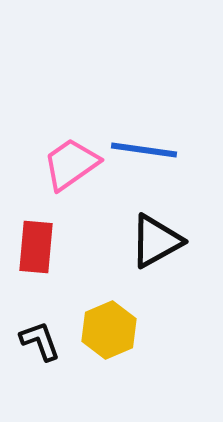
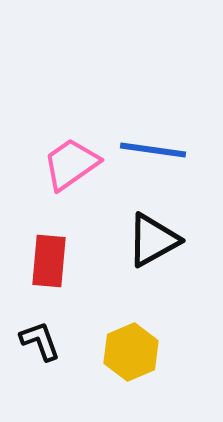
blue line: moved 9 px right
black triangle: moved 3 px left, 1 px up
red rectangle: moved 13 px right, 14 px down
yellow hexagon: moved 22 px right, 22 px down
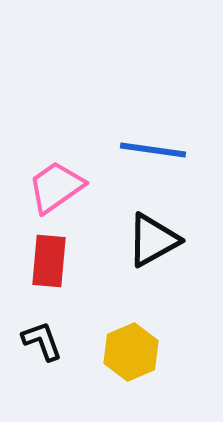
pink trapezoid: moved 15 px left, 23 px down
black L-shape: moved 2 px right
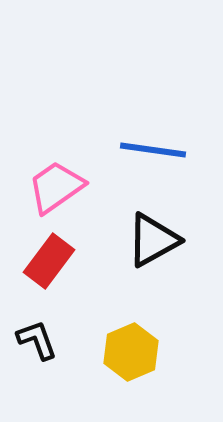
red rectangle: rotated 32 degrees clockwise
black L-shape: moved 5 px left, 1 px up
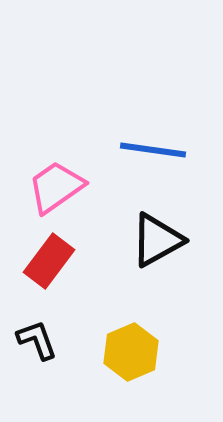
black triangle: moved 4 px right
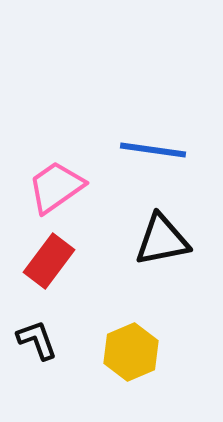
black triangle: moved 5 px right; rotated 18 degrees clockwise
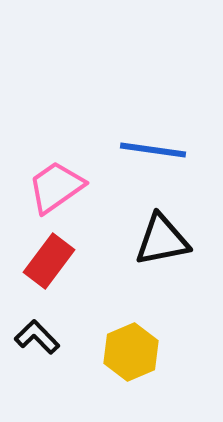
black L-shape: moved 3 px up; rotated 24 degrees counterclockwise
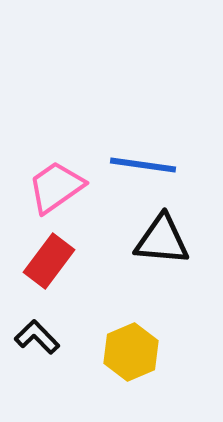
blue line: moved 10 px left, 15 px down
black triangle: rotated 16 degrees clockwise
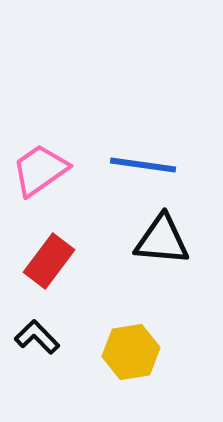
pink trapezoid: moved 16 px left, 17 px up
yellow hexagon: rotated 14 degrees clockwise
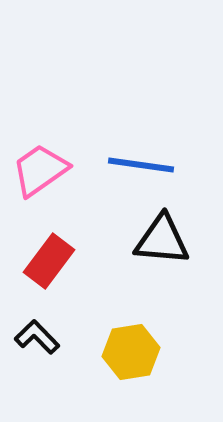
blue line: moved 2 px left
